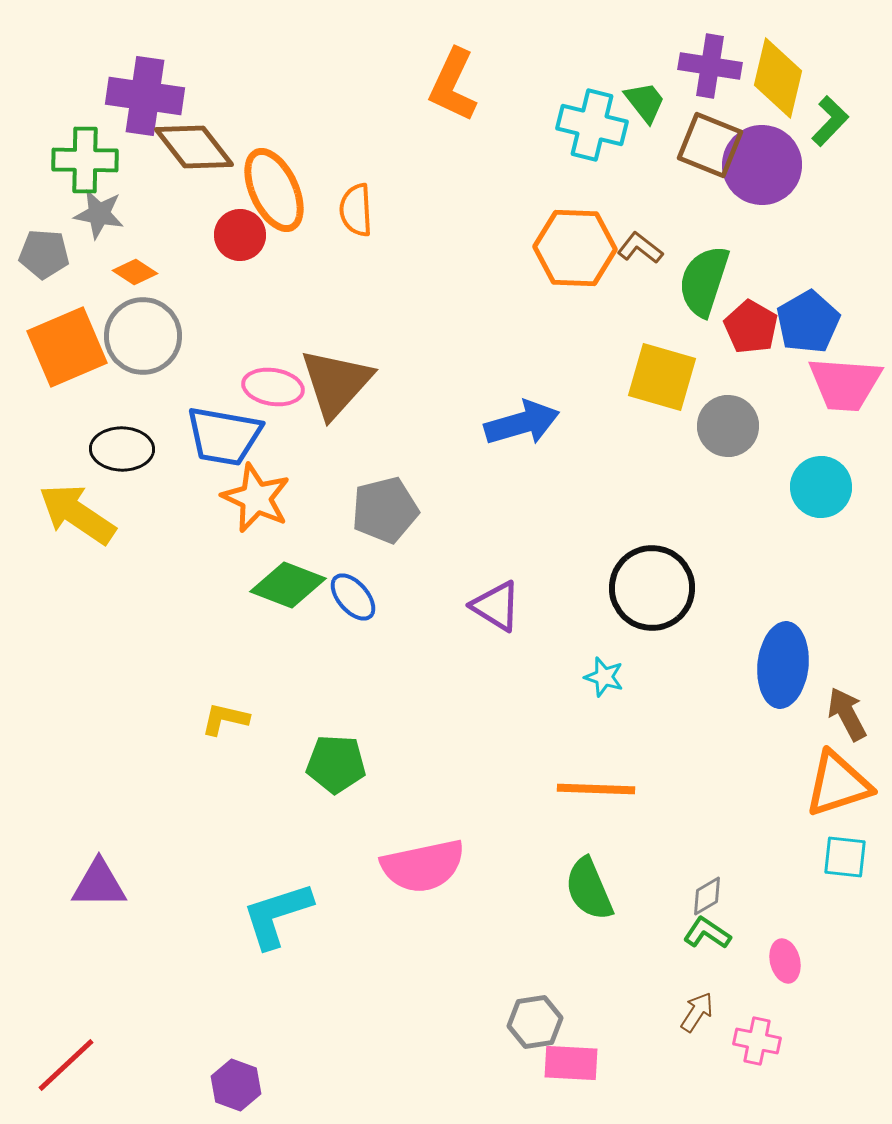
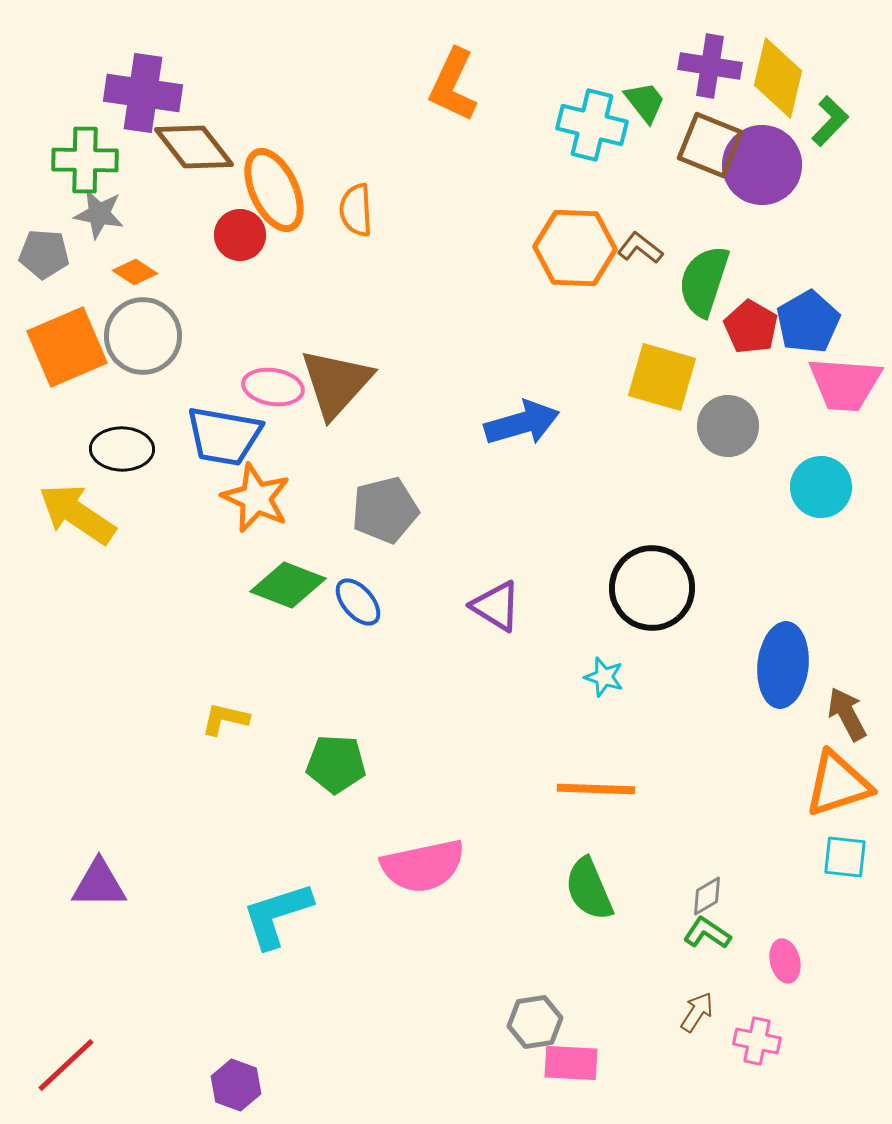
purple cross at (145, 96): moved 2 px left, 3 px up
blue ellipse at (353, 597): moved 5 px right, 5 px down
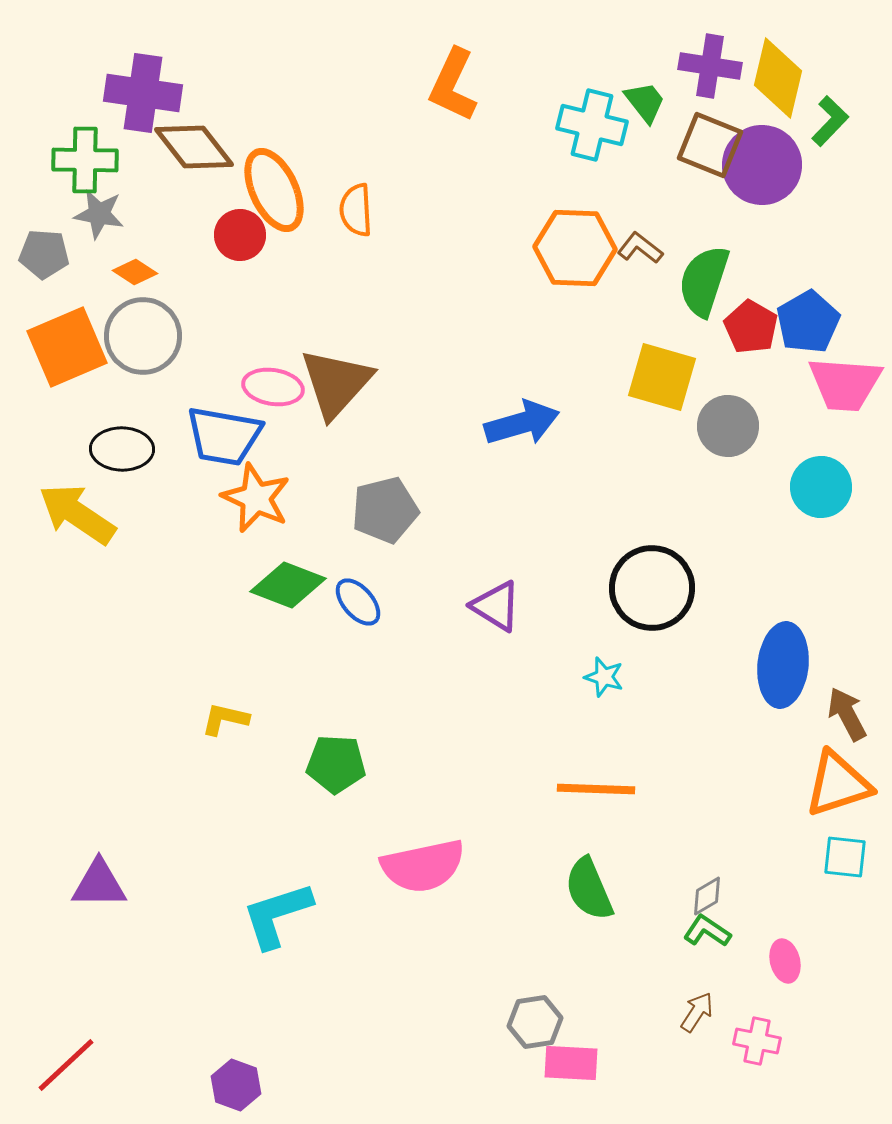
green L-shape at (707, 933): moved 2 px up
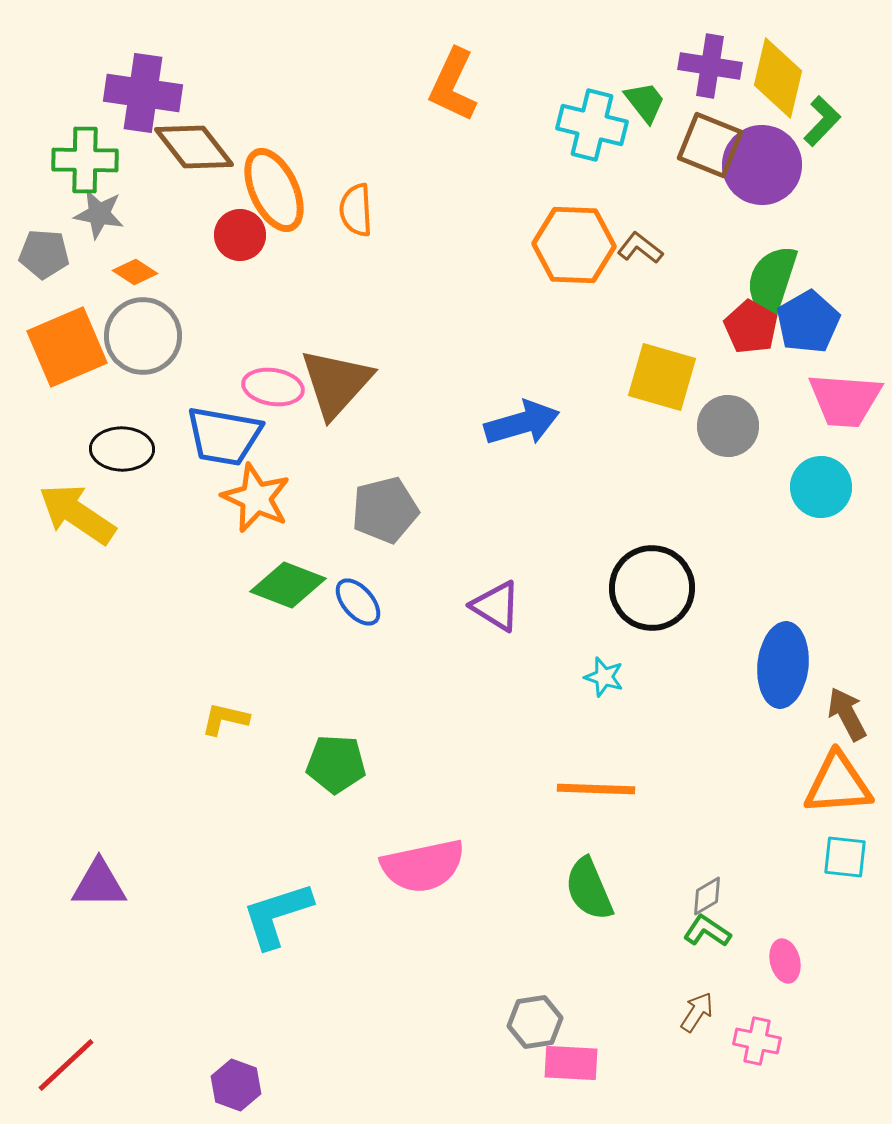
green L-shape at (830, 121): moved 8 px left
orange hexagon at (575, 248): moved 1 px left, 3 px up
green semicircle at (704, 281): moved 68 px right
pink trapezoid at (845, 384): moved 16 px down
orange triangle at (838, 784): rotated 14 degrees clockwise
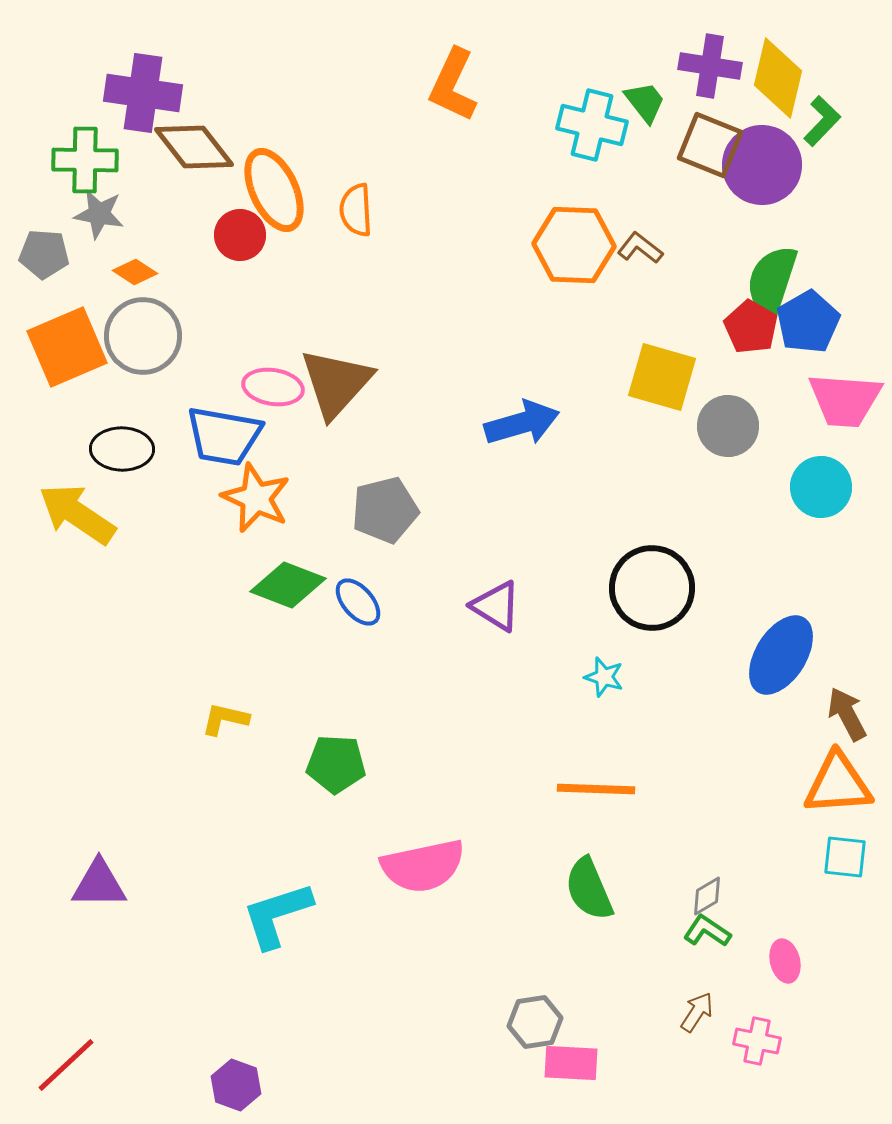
blue ellipse at (783, 665): moved 2 px left, 10 px up; rotated 26 degrees clockwise
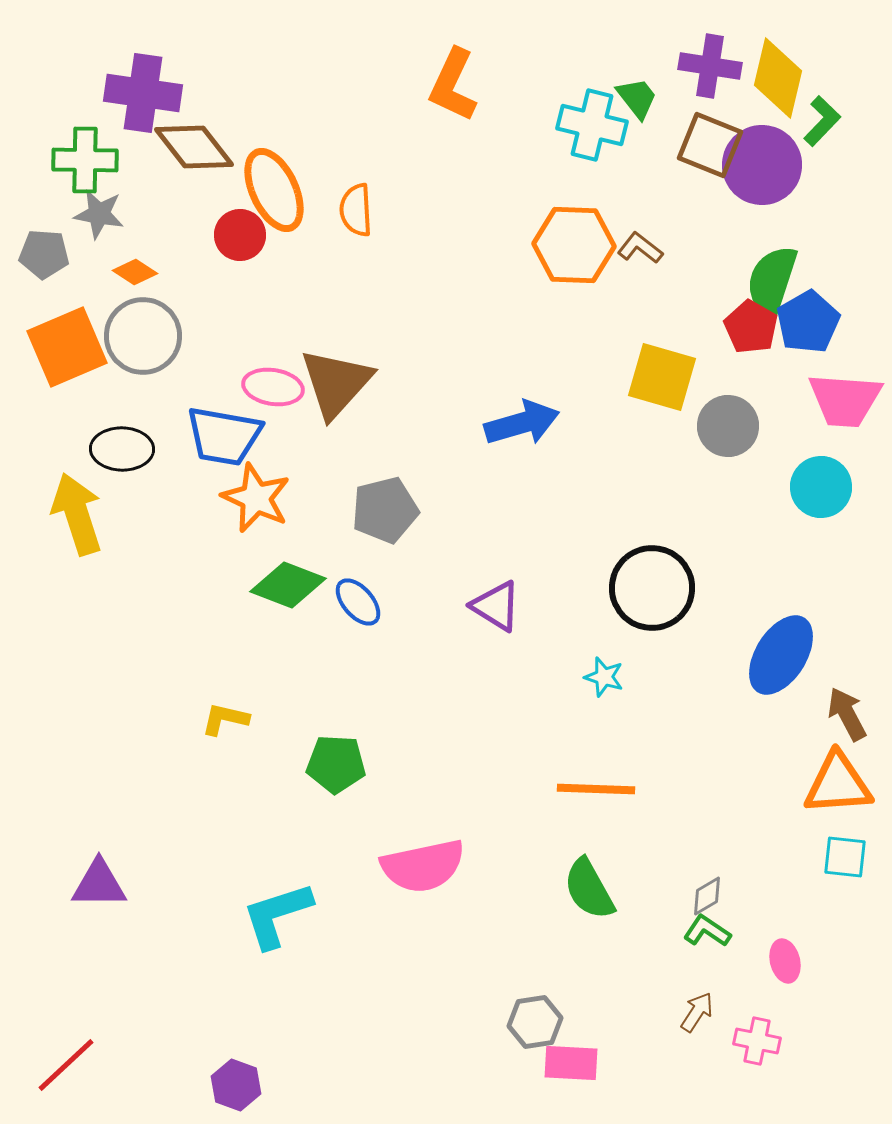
green trapezoid at (645, 102): moved 8 px left, 4 px up
yellow arrow at (77, 514): rotated 38 degrees clockwise
green semicircle at (589, 889): rotated 6 degrees counterclockwise
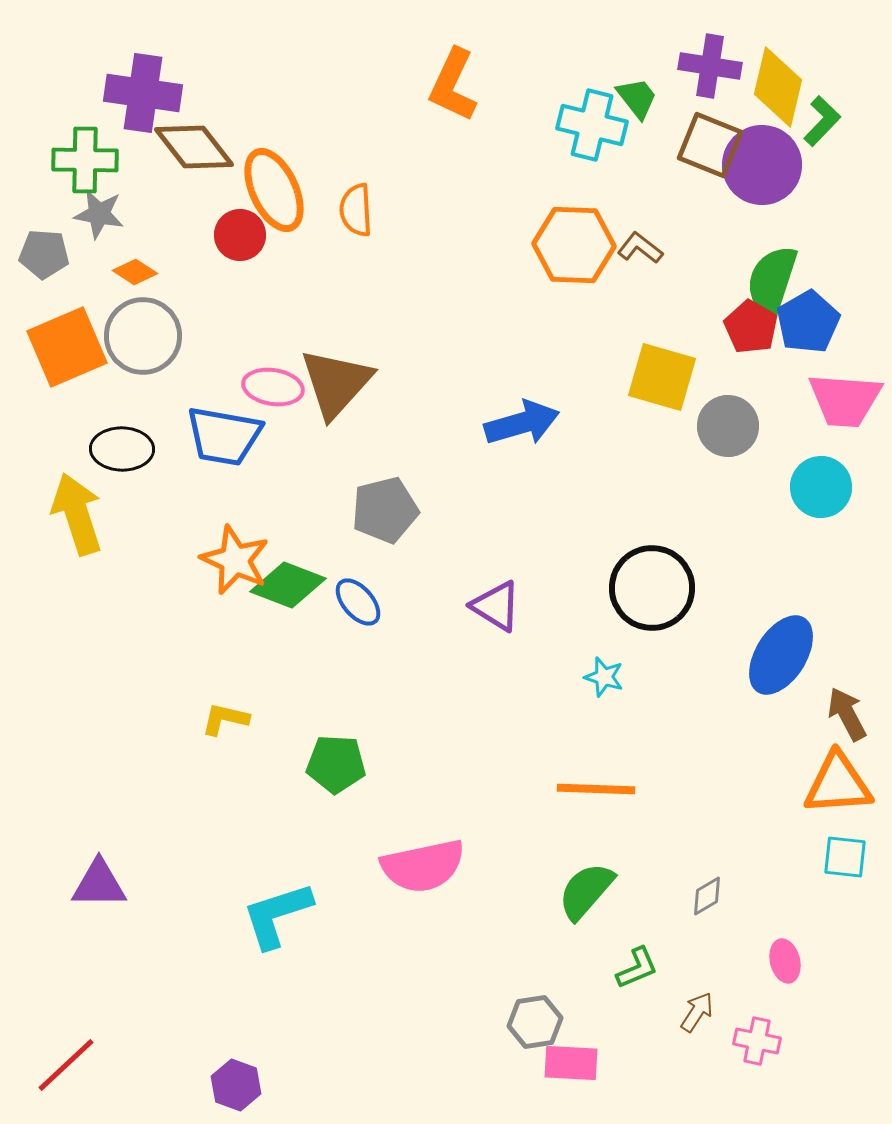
yellow diamond at (778, 78): moved 9 px down
orange star at (256, 498): moved 21 px left, 62 px down
green semicircle at (589, 889): moved 3 px left, 2 px down; rotated 70 degrees clockwise
green L-shape at (707, 931): moved 70 px left, 37 px down; rotated 123 degrees clockwise
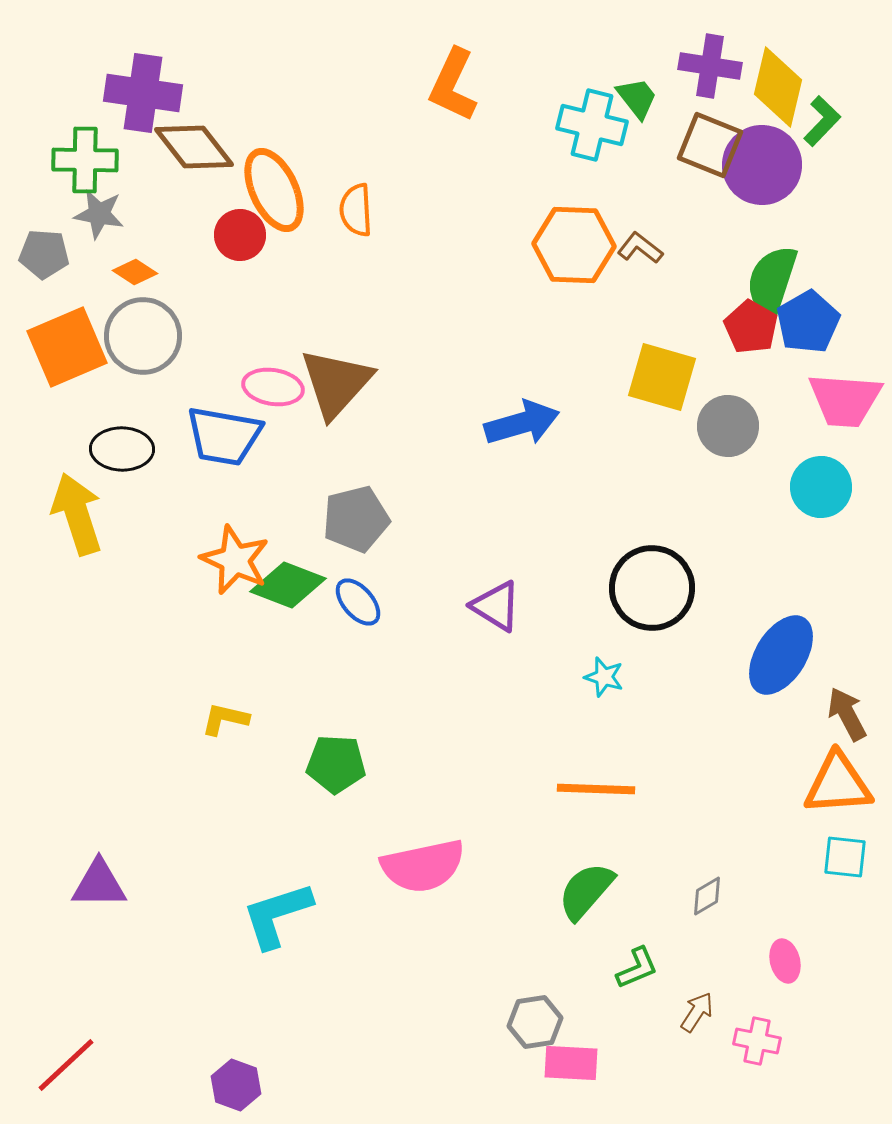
gray pentagon at (385, 510): moved 29 px left, 9 px down
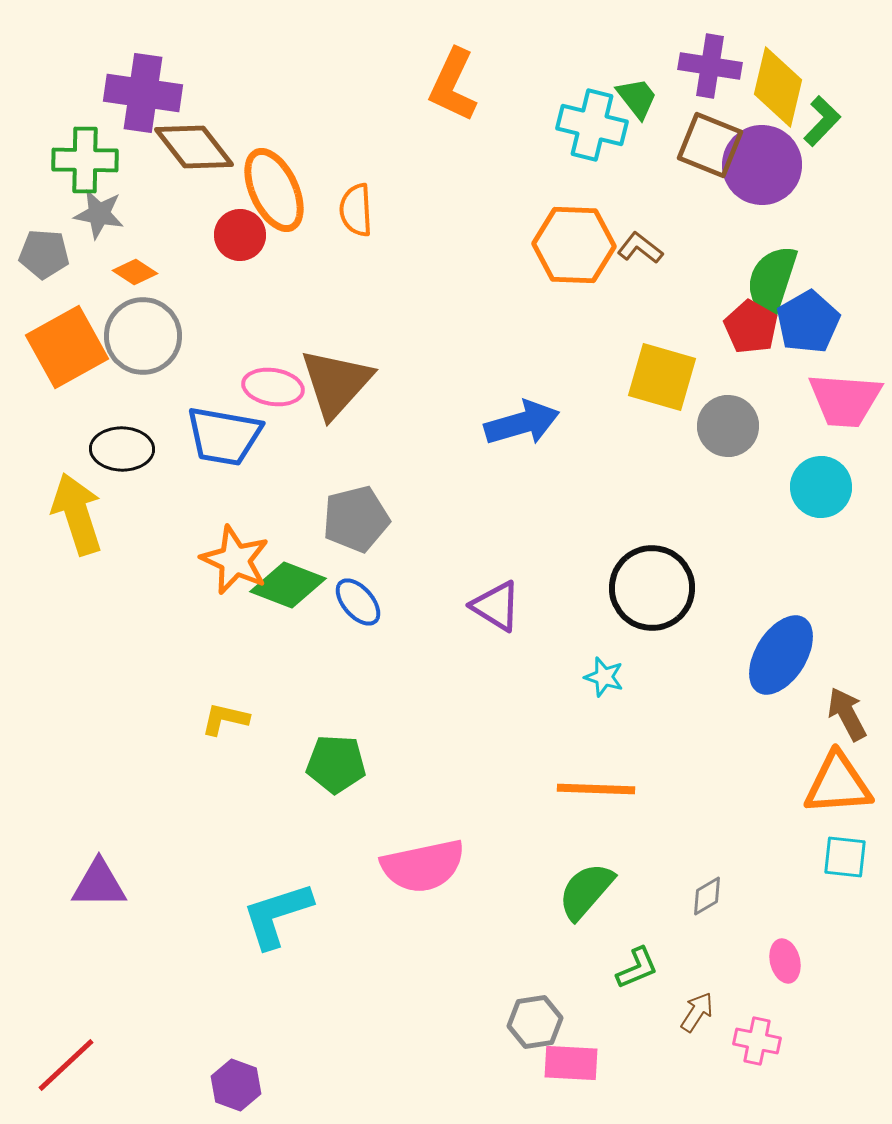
orange square at (67, 347): rotated 6 degrees counterclockwise
